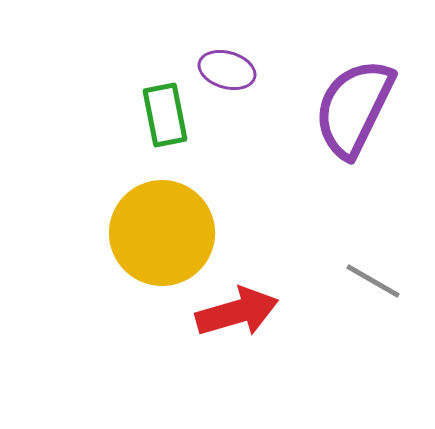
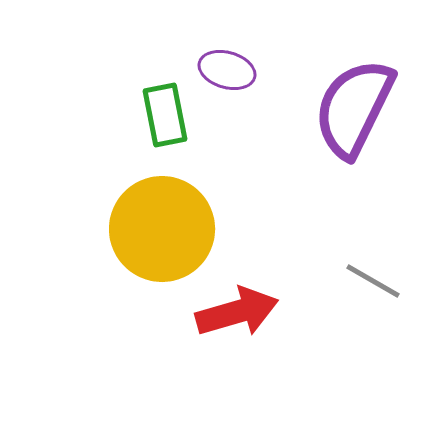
yellow circle: moved 4 px up
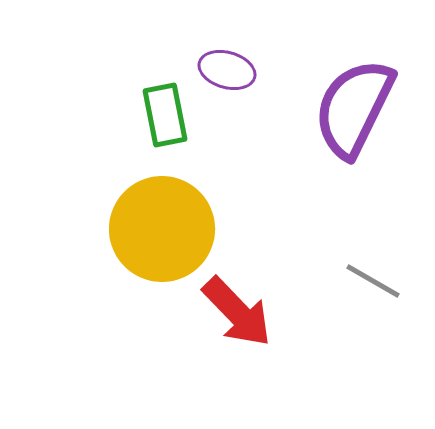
red arrow: rotated 62 degrees clockwise
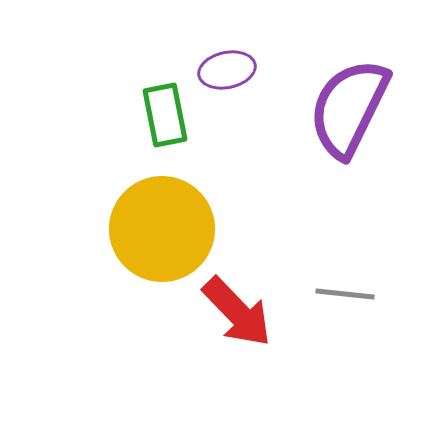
purple ellipse: rotated 28 degrees counterclockwise
purple semicircle: moved 5 px left
gray line: moved 28 px left, 13 px down; rotated 24 degrees counterclockwise
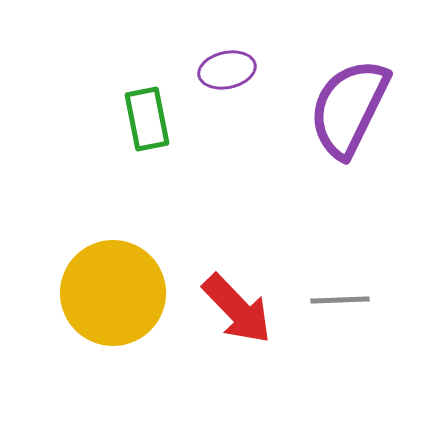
green rectangle: moved 18 px left, 4 px down
yellow circle: moved 49 px left, 64 px down
gray line: moved 5 px left, 6 px down; rotated 8 degrees counterclockwise
red arrow: moved 3 px up
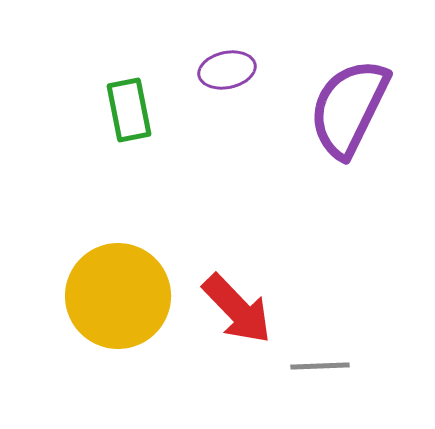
green rectangle: moved 18 px left, 9 px up
yellow circle: moved 5 px right, 3 px down
gray line: moved 20 px left, 66 px down
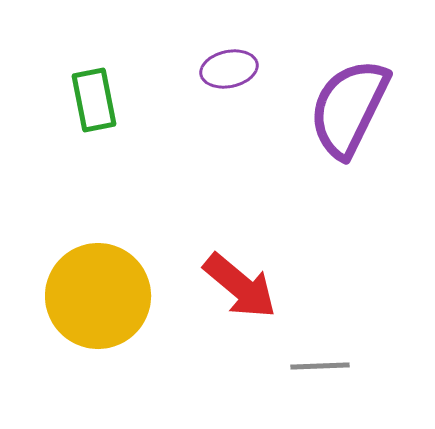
purple ellipse: moved 2 px right, 1 px up
green rectangle: moved 35 px left, 10 px up
yellow circle: moved 20 px left
red arrow: moved 3 px right, 23 px up; rotated 6 degrees counterclockwise
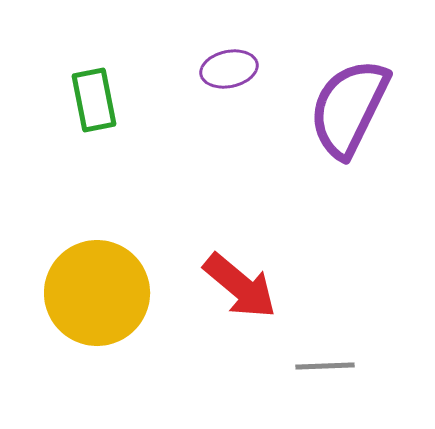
yellow circle: moved 1 px left, 3 px up
gray line: moved 5 px right
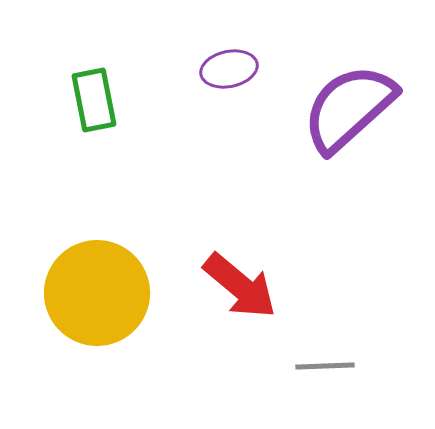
purple semicircle: rotated 22 degrees clockwise
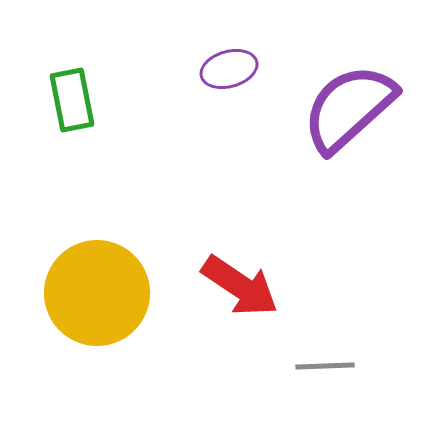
purple ellipse: rotated 4 degrees counterclockwise
green rectangle: moved 22 px left
red arrow: rotated 6 degrees counterclockwise
